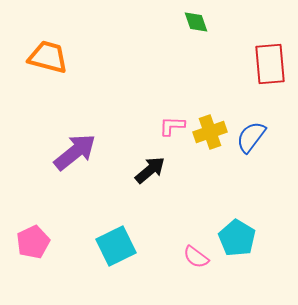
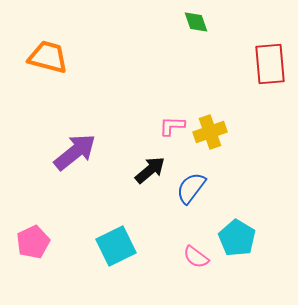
blue semicircle: moved 60 px left, 51 px down
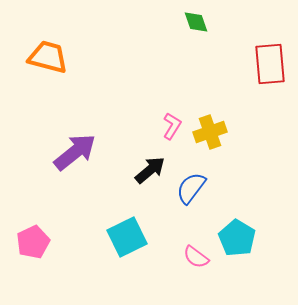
pink L-shape: rotated 120 degrees clockwise
cyan square: moved 11 px right, 9 px up
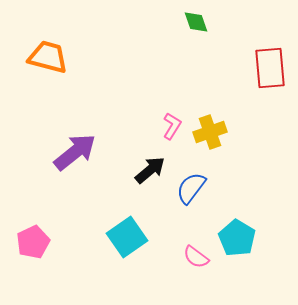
red rectangle: moved 4 px down
cyan square: rotated 9 degrees counterclockwise
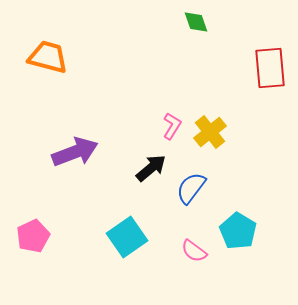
yellow cross: rotated 20 degrees counterclockwise
purple arrow: rotated 18 degrees clockwise
black arrow: moved 1 px right, 2 px up
cyan pentagon: moved 1 px right, 7 px up
pink pentagon: moved 6 px up
pink semicircle: moved 2 px left, 6 px up
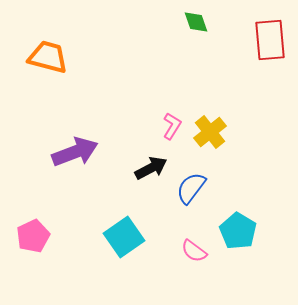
red rectangle: moved 28 px up
black arrow: rotated 12 degrees clockwise
cyan square: moved 3 px left
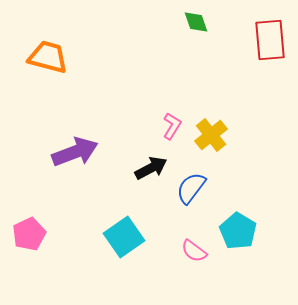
yellow cross: moved 1 px right, 3 px down
pink pentagon: moved 4 px left, 2 px up
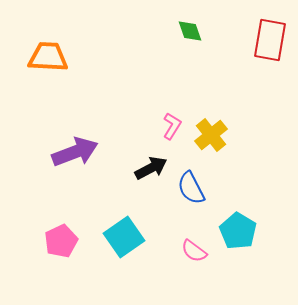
green diamond: moved 6 px left, 9 px down
red rectangle: rotated 15 degrees clockwise
orange trapezoid: rotated 12 degrees counterclockwise
blue semicircle: rotated 64 degrees counterclockwise
pink pentagon: moved 32 px right, 7 px down
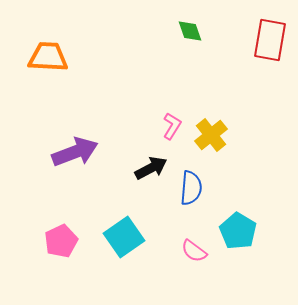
blue semicircle: rotated 148 degrees counterclockwise
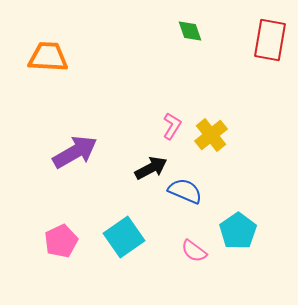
purple arrow: rotated 9 degrees counterclockwise
blue semicircle: moved 6 px left, 3 px down; rotated 72 degrees counterclockwise
cyan pentagon: rotated 6 degrees clockwise
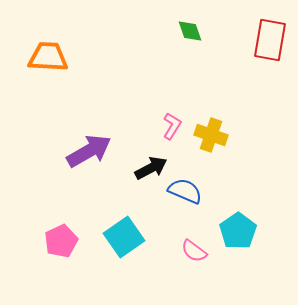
yellow cross: rotated 32 degrees counterclockwise
purple arrow: moved 14 px right, 1 px up
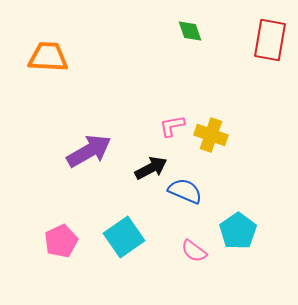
pink L-shape: rotated 132 degrees counterclockwise
